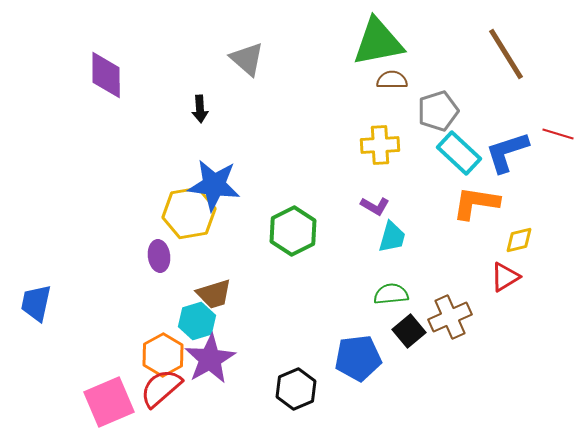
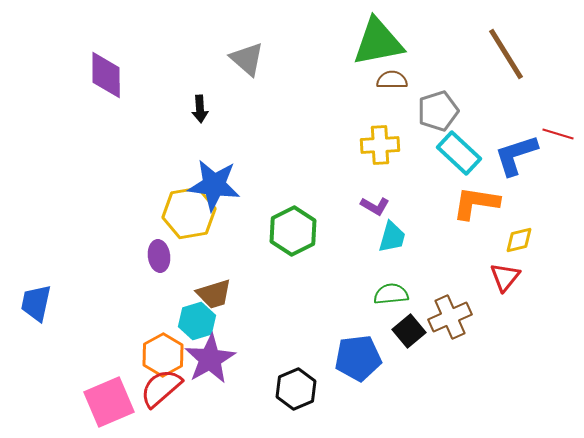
blue L-shape: moved 9 px right, 3 px down
red triangle: rotated 20 degrees counterclockwise
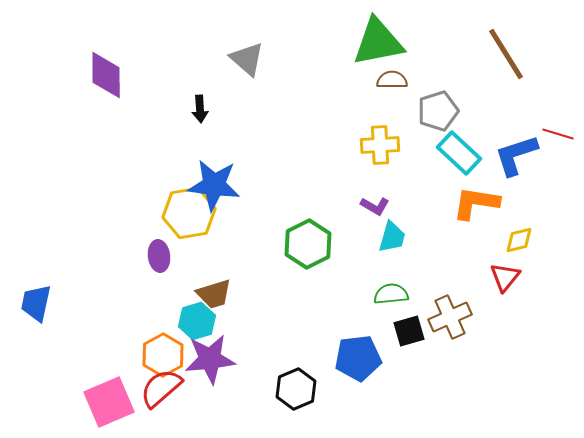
green hexagon: moved 15 px right, 13 px down
black square: rotated 24 degrees clockwise
purple star: rotated 24 degrees clockwise
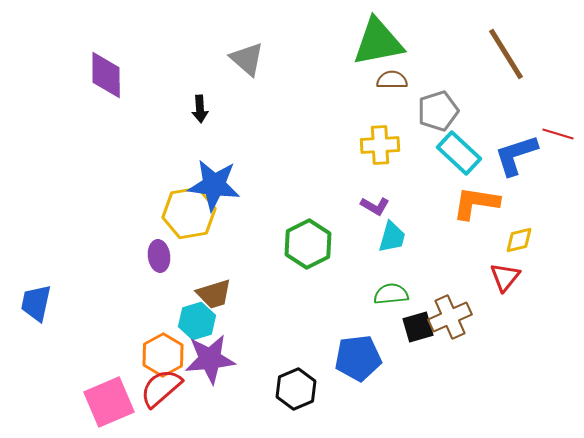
black square: moved 9 px right, 4 px up
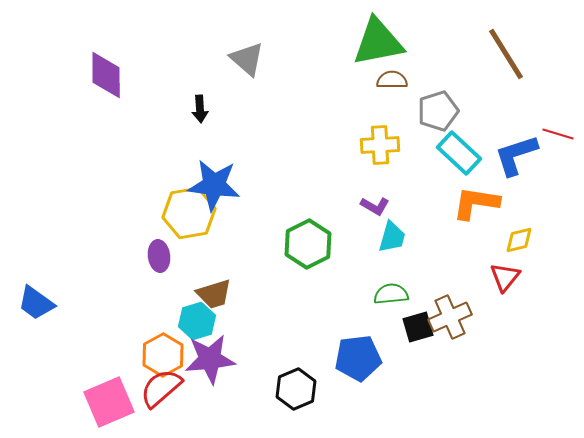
blue trapezoid: rotated 66 degrees counterclockwise
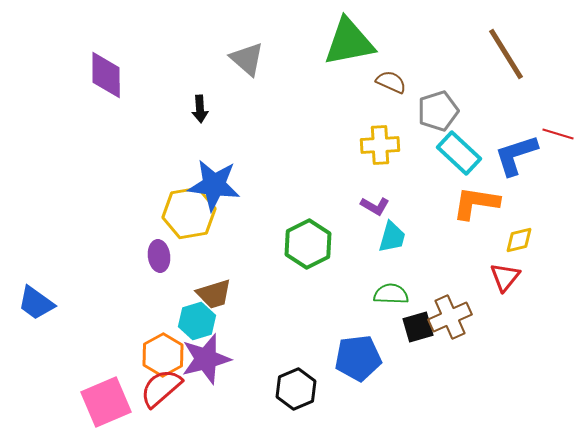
green triangle: moved 29 px left
brown semicircle: moved 1 px left, 2 px down; rotated 24 degrees clockwise
green semicircle: rotated 8 degrees clockwise
purple star: moved 4 px left; rotated 9 degrees counterclockwise
pink square: moved 3 px left
